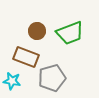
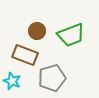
green trapezoid: moved 1 px right, 2 px down
brown rectangle: moved 1 px left, 2 px up
cyan star: rotated 12 degrees clockwise
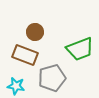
brown circle: moved 2 px left, 1 px down
green trapezoid: moved 9 px right, 14 px down
cyan star: moved 4 px right, 5 px down; rotated 12 degrees counterclockwise
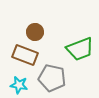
gray pentagon: rotated 28 degrees clockwise
cyan star: moved 3 px right, 1 px up
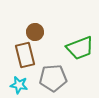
green trapezoid: moved 1 px up
brown rectangle: rotated 55 degrees clockwise
gray pentagon: moved 1 px right; rotated 16 degrees counterclockwise
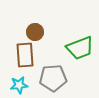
brown rectangle: rotated 10 degrees clockwise
cyan star: rotated 18 degrees counterclockwise
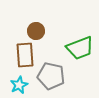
brown circle: moved 1 px right, 1 px up
gray pentagon: moved 2 px left, 2 px up; rotated 16 degrees clockwise
cyan star: rotated 18 degrees counterclockwise
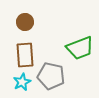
brown circle: moved 11 px left, 9 px up
cyan star: moved 3 px right, 3 px up
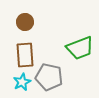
gray pentagon: moved 2 px left, 1 px down
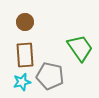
green trapezoid: rotated 104 degrees counterclockwise
gray pentagon: moved 1 px right, 1 px up
cyan star: rotated 12 degrees clockwise
